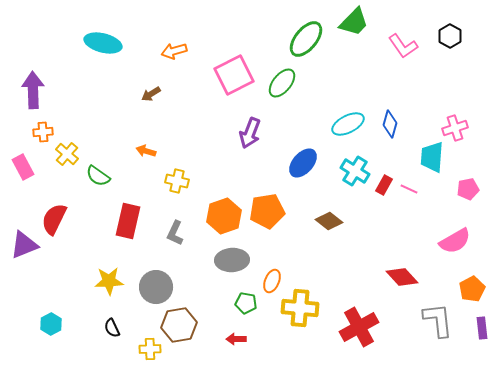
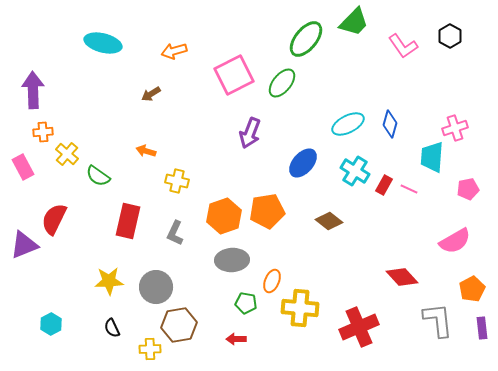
red cross at (359, 327): rotated 6 degrees clockwise
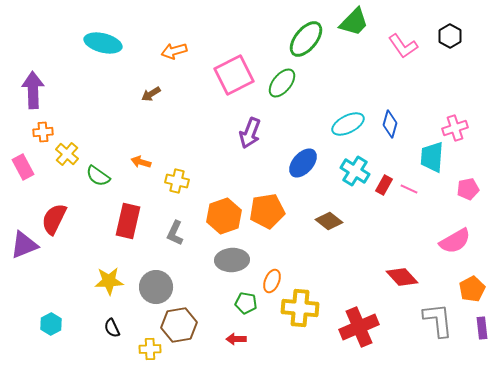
orange arrow at (146, 151): moved 5 px left, 11 px down
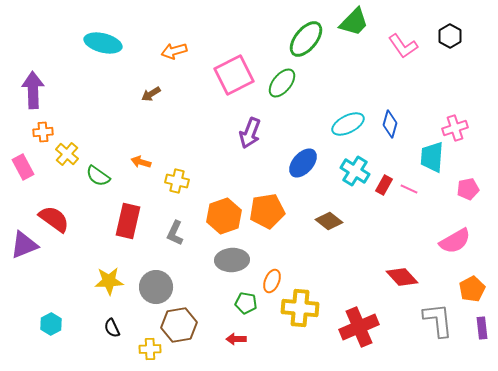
red semicircle at (54, 219): rotated 100 degrees clockwise
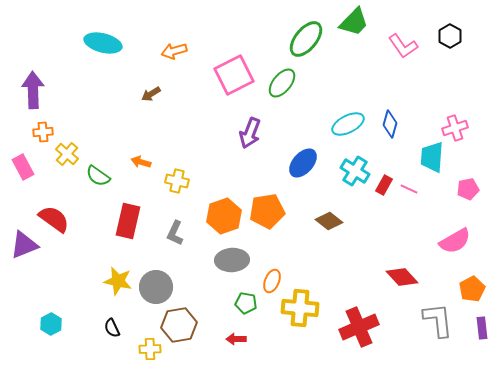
yellow star at (109, 281): moved 9 px right; rotated 16 degrees clockwise
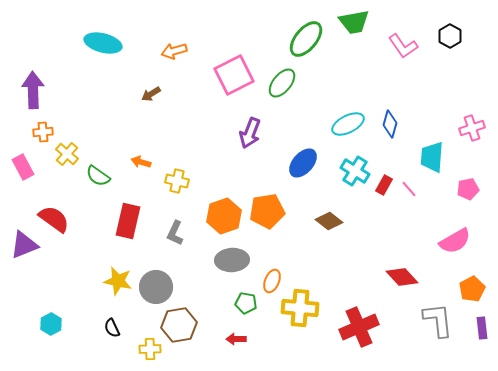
green trapezoid at (354, 22): rotated 36 degrees clockwise
pink cross at (455, 128): moved 17 px right
pink line at (409, 189): rotated 24 degrees clockwise
